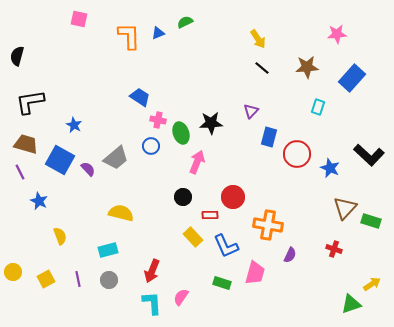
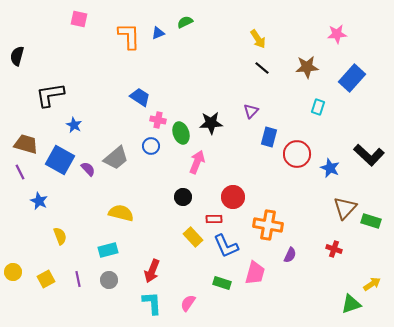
black L-shape at (30, 102): moved 20 px right, 7 px up
red rectangle at (210, 215): moved 4 px right, 4 px down
pink semicircle at (181, 297): moved 7 px right, 6 px down
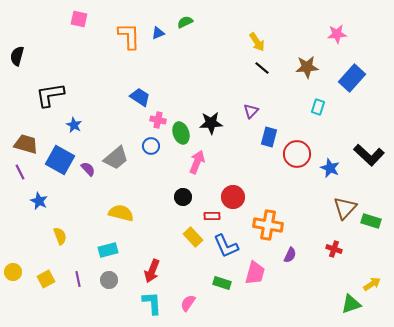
yellow arrow at (258, 39): moved 1 px left, 3 px down
red rectangle at (214, 219): moved 2 px left, 3 px up
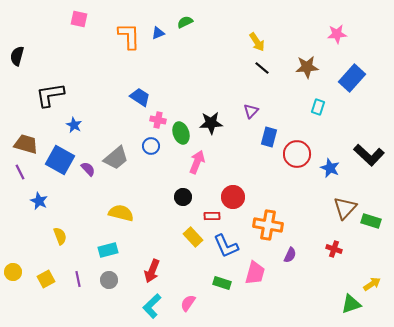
cyan L-shape at (152, 303): moved 3 px down; rotated 130 degrees counterclockwise
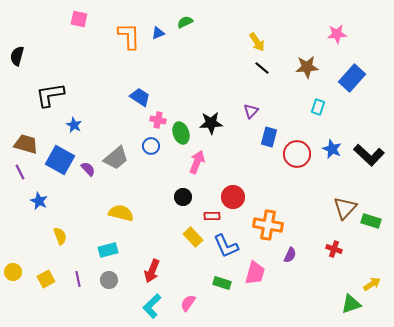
blue star at (330, 168): moved 2 px right, 19 px up
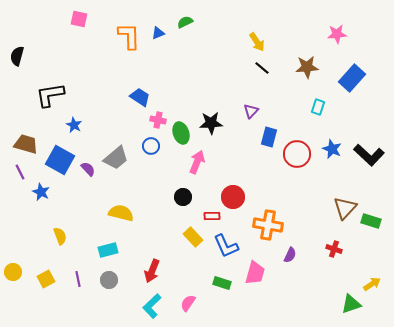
blue star at (39, 201): moved 2 px right, 9 px up
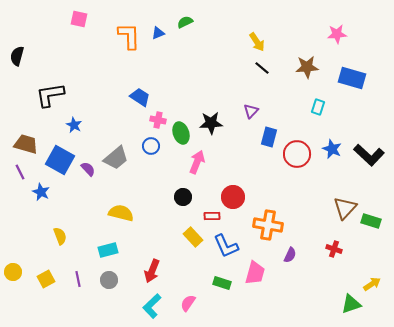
blue rectangle at (352, 78): rotated 64 degrees clockwise
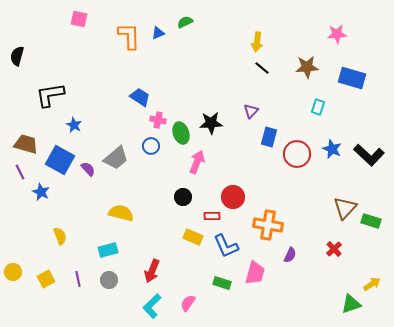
yellow arrow at (257, 42): rotated 42 degrees clockwise
yellow rectangle at (193, 237): rotated 24 degrees counterclockwise
red cross at (334, 249): rotated 28 degrees clockwise
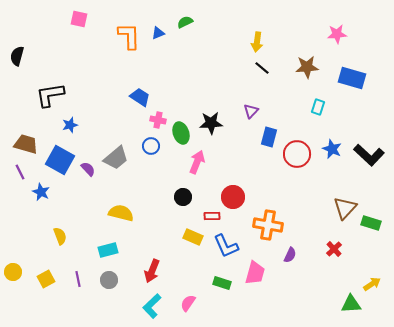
blue star at (74, 125): moved 4 px left; rotated 28 degrees clockwise
green rectangle at (371, 221): moved 2 px down
green triangle at (351, 304): rotated 15 degrees clockwise
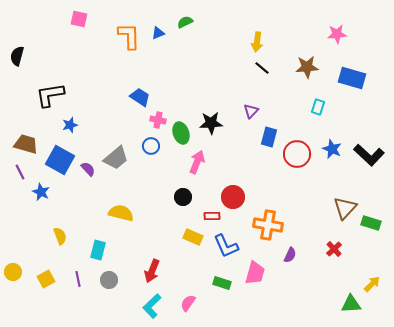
cyan rectangle at (108, 250): moved 10 px left; rotated 60 degrees counterclockwise
yellow arrow at (372, 284): rotated 12 degrees counterclockwise
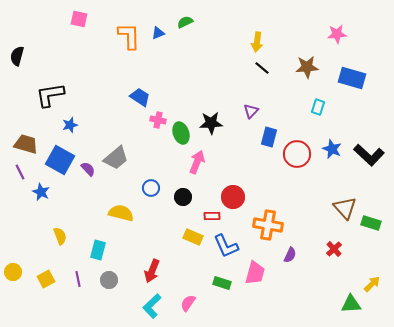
blue circle at (151, 146): moved 42 px down
brown triangle at (345, 208): rotated 25 degrees counterclockwise
